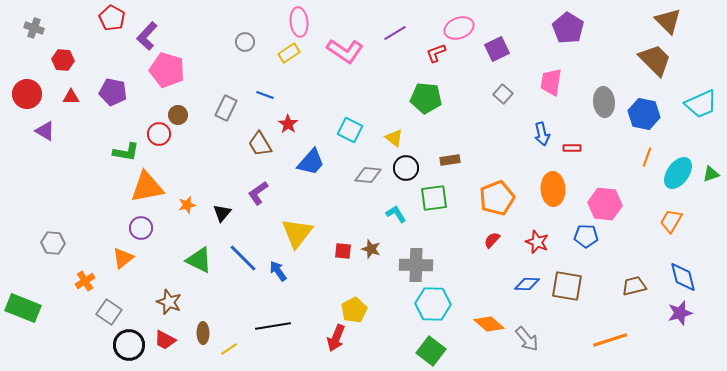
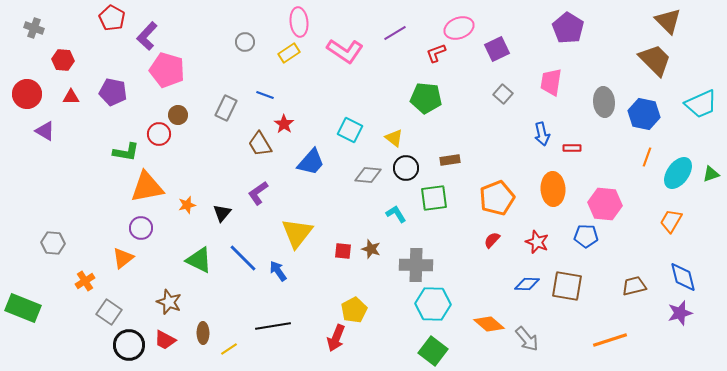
red star at (288, 124): moved 4 px left
green square at (431, 351): moved 2 px right
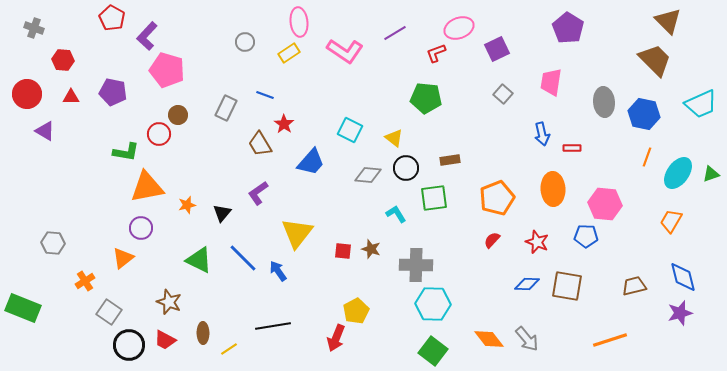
yellow pentagon at (354, 310): moved 2 px right, 1 px down
orange diamond at (489, 324): moved 15 px down; rotated 12 degrees clockwise
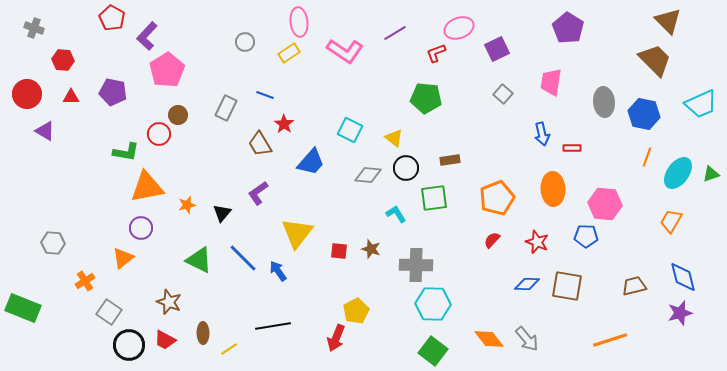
pink pentagon at (167, 70): rotated 24 degrees clockwise
red square at (343, 251): moved 4 px left
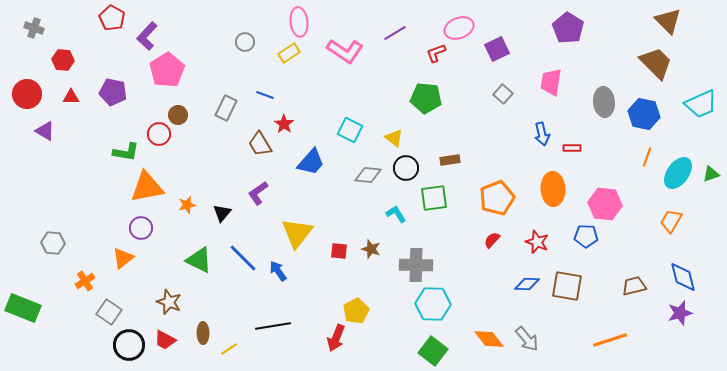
brown trapezoid at (655, 60): moved 1 px right, 3 px down
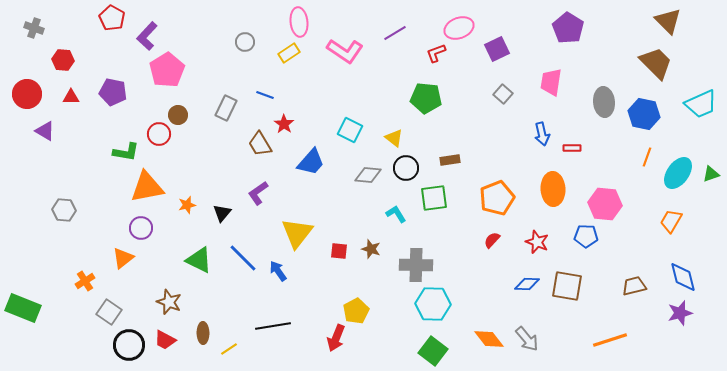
gray hexagon at (53, 243): moved 11 px right, 33 px up
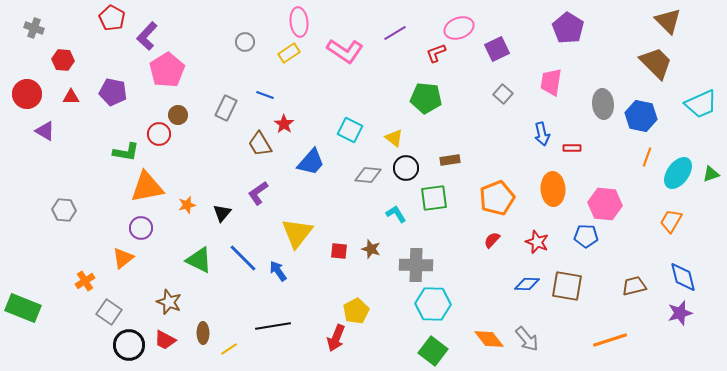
gray ellipse at (604, 102): moved 1 px left, 2 px down
blue hexagon at (644, 114): moved 3 px left, 2 px down
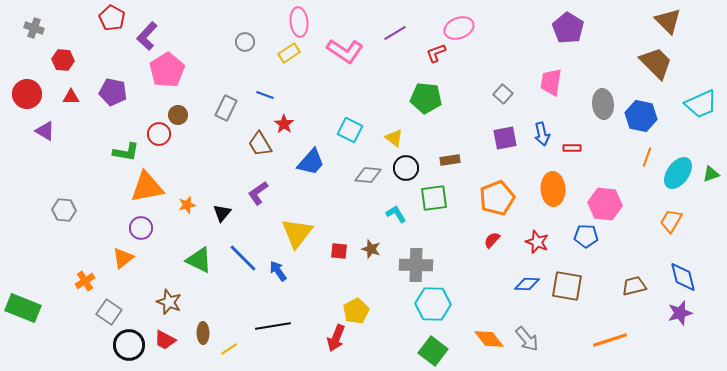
purple square at (497, 49): moved 8 px right, 89 px down; rotated 15 degrees clockwise
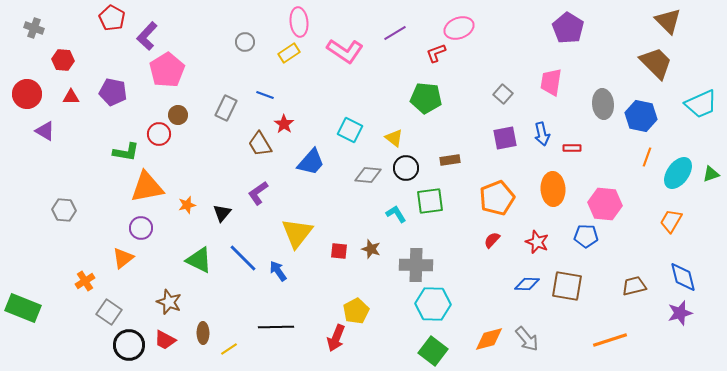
green square at (434, 198): moved 4 px left, 3 px down
black line at (273, 326): moved 3 px right, 1 px down; rotated 8 degrees clockwise
orange diamond at (489, 339): rotated 68 degrees counterclockwise
